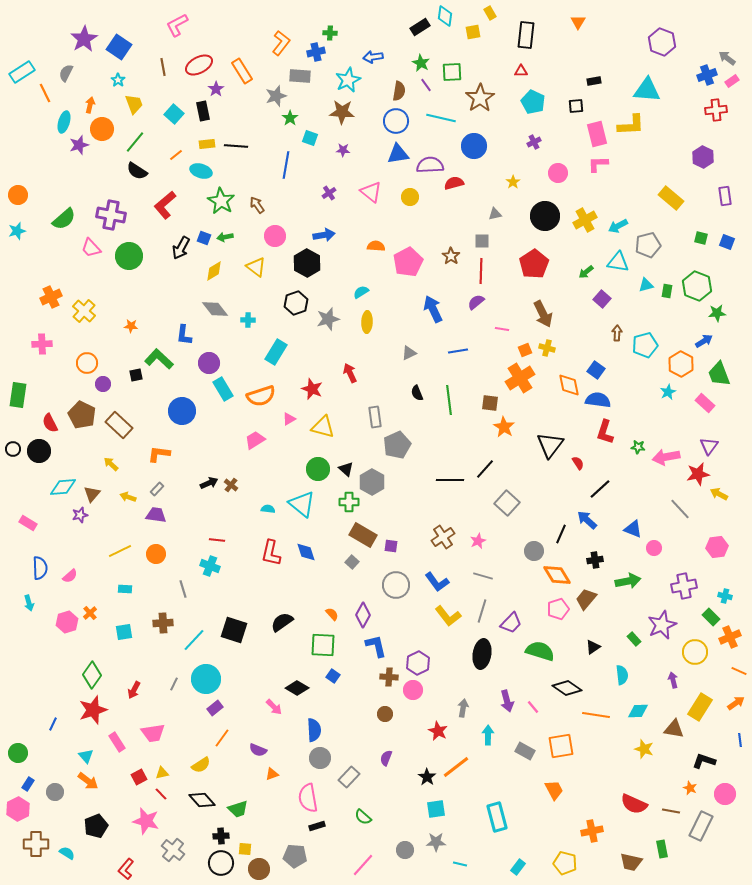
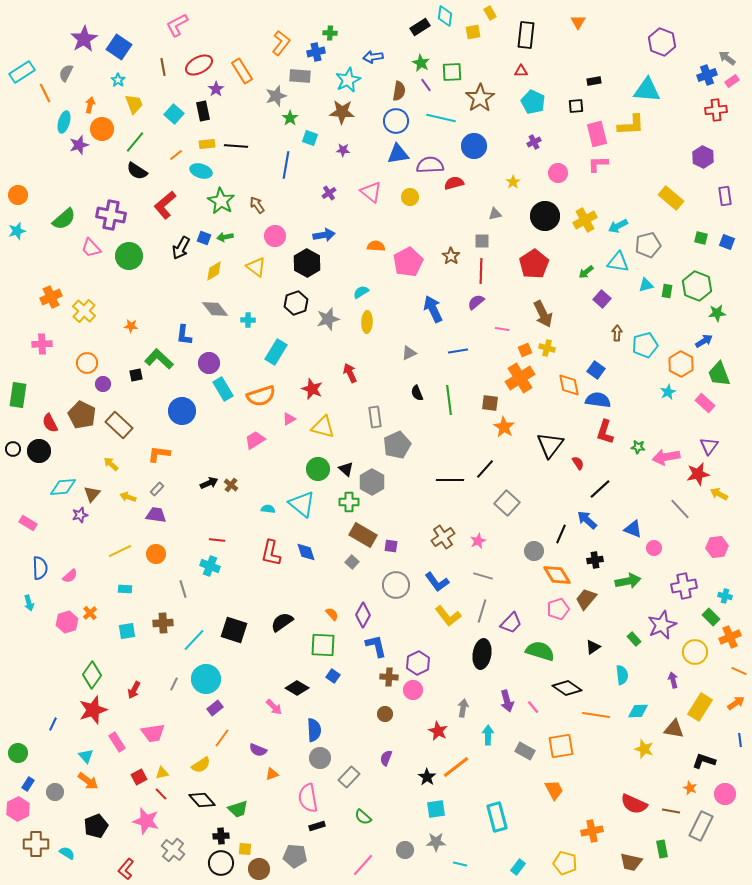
cyan square at (124, 632): moved 3 px right, 1 px up
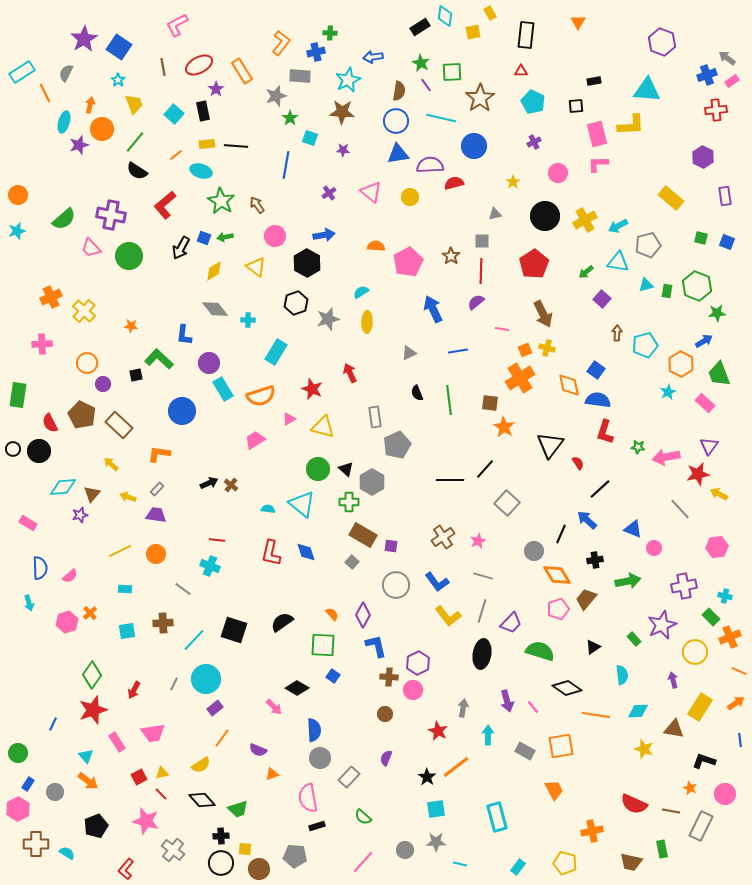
gray line at (183, 589): rotated 36 degrees counterclockwise
pink line at (363, 865): moved 3 px up
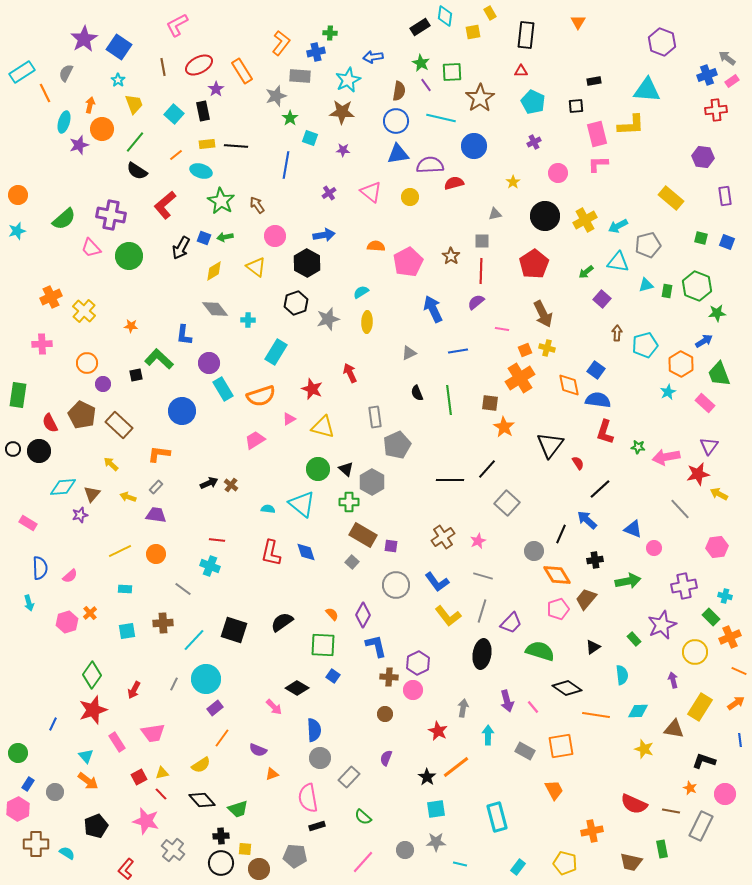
purple hexagon at (703, 157): rotated 20 degrees counterclockwise
black line at (485, 469): moved 2 px right
gray rectangle at (157, 489): moved 1 px left, 2 px up
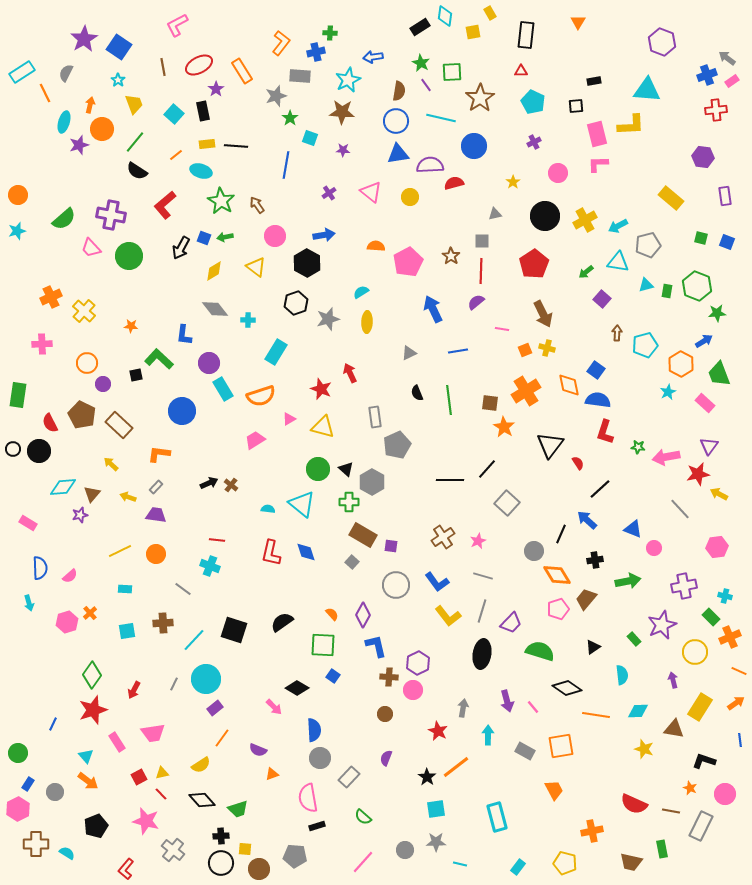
orange cross at (520, 378): moved 6 px right, 13 px down
red star at (312, 389): moved 9 px right
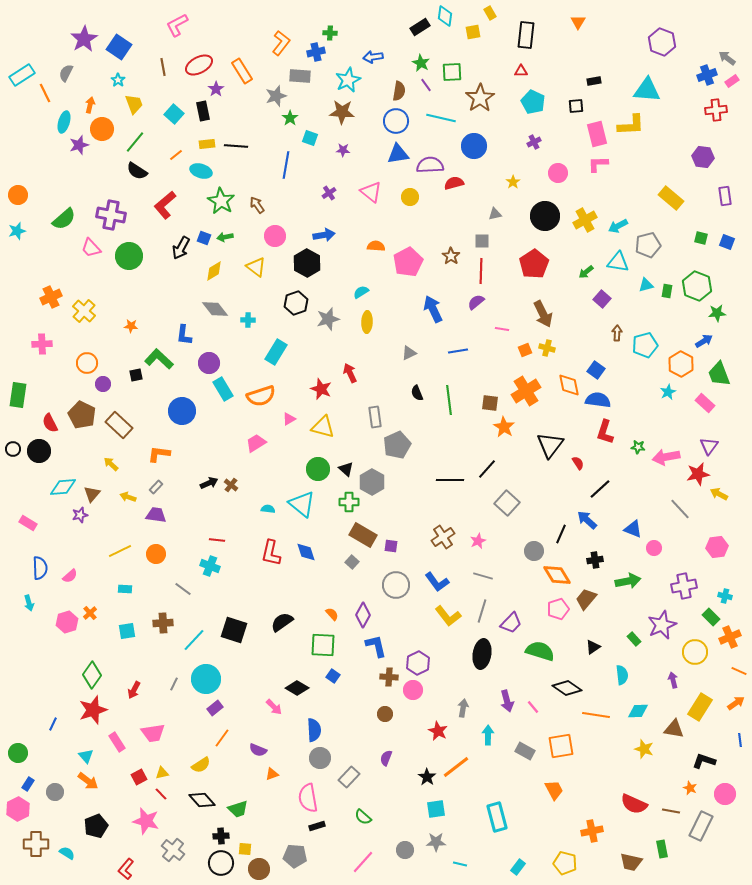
cyan rectangle at (22, 72): moved 3 px down
pink trapezoid at (255, 440): moved 1 px right, 3 px down
